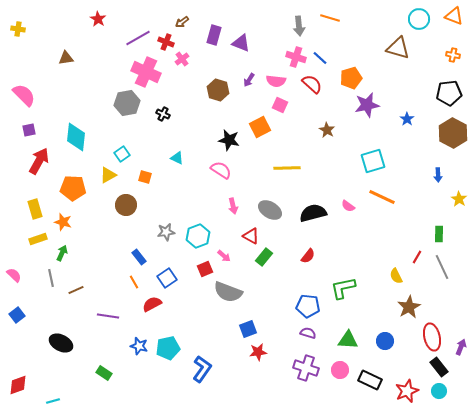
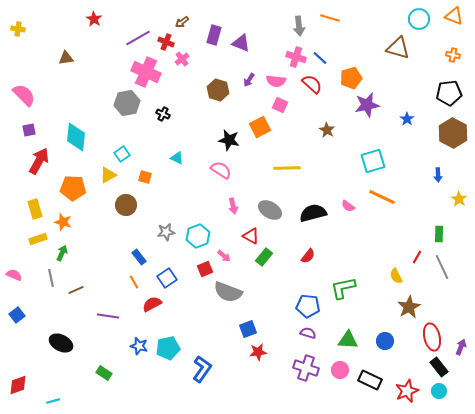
red star at (98, 19): moved 4 px left
pink semicircle at (14, 275): rotated 21 degrees counterclockwise
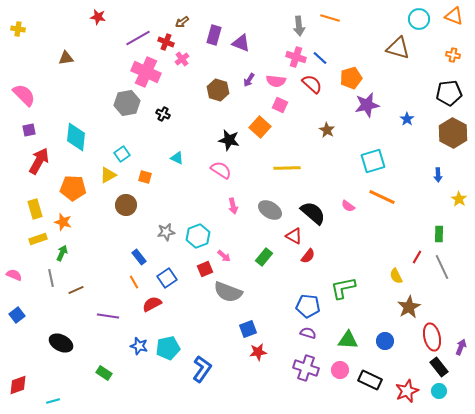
red star at (94, 19): moved 4 px right, 2 px up; rotated 21 degrees counterclockwise
orange square at (260, 127): rotated 20 degrees counterclockwise
black semicircle at (313, 213): rotated 56 degrees clockwise
red triangle at (251, 236): moved 43 px right
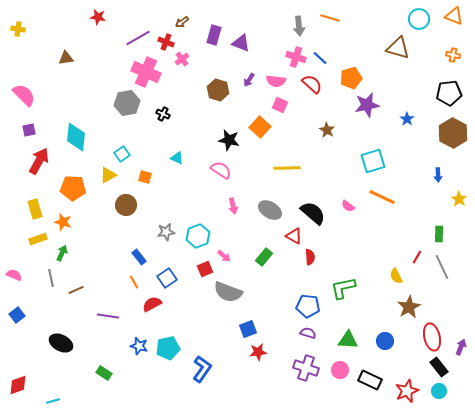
red semicircle at (308, 256): moved 2 px right, 1 px down; rotated 42 degrees counterclockwise
